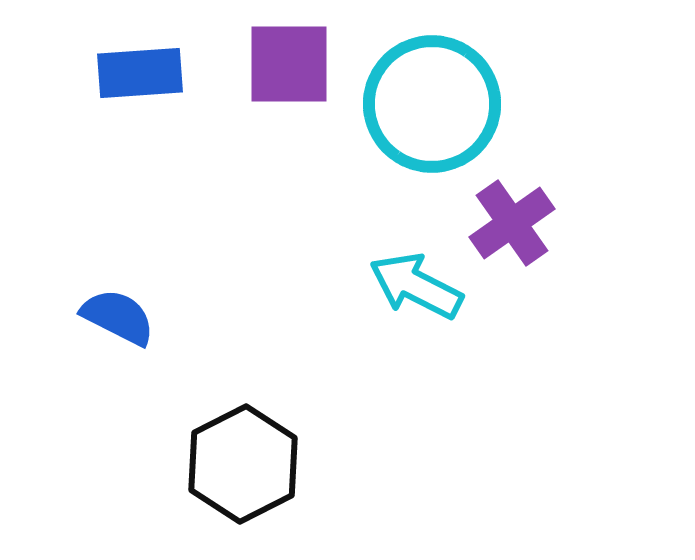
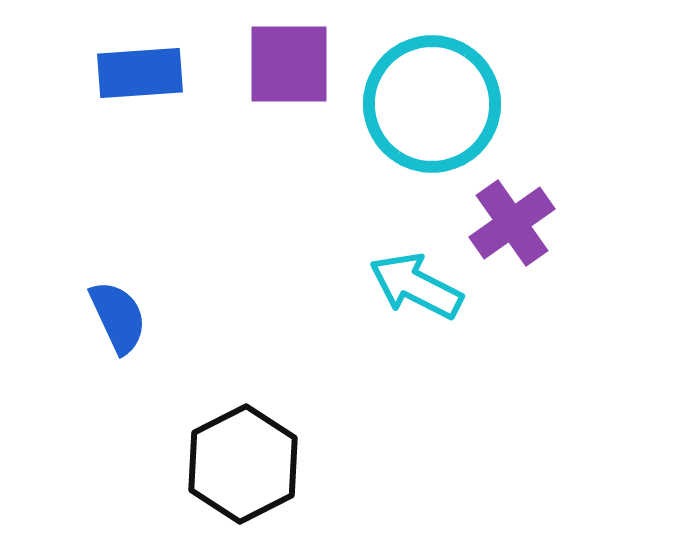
blue semicircle: rotated 38 degrees clockwise
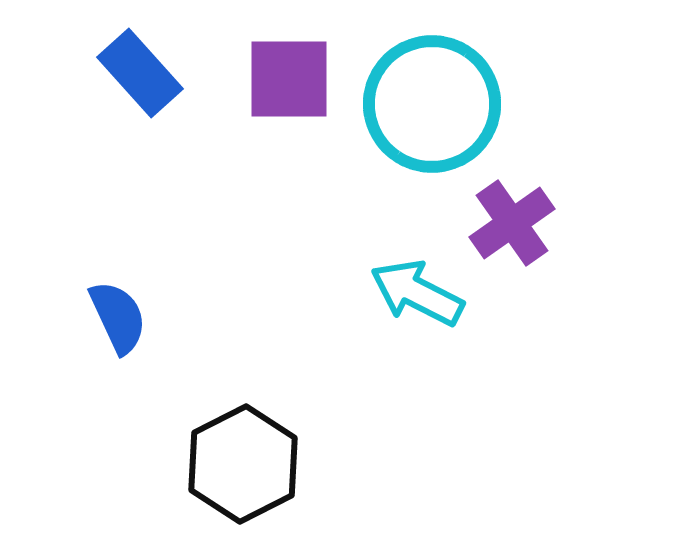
purple square: moved 15 px down
blue rectangle: rotated 52 degrees clockwise
cyan arrow: moved 1 px right, 7 px down
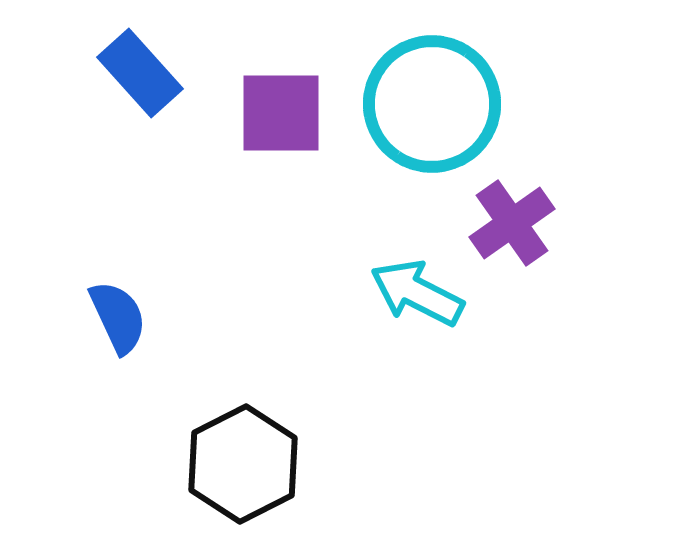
purple square: moved 8 px left, 34 px down
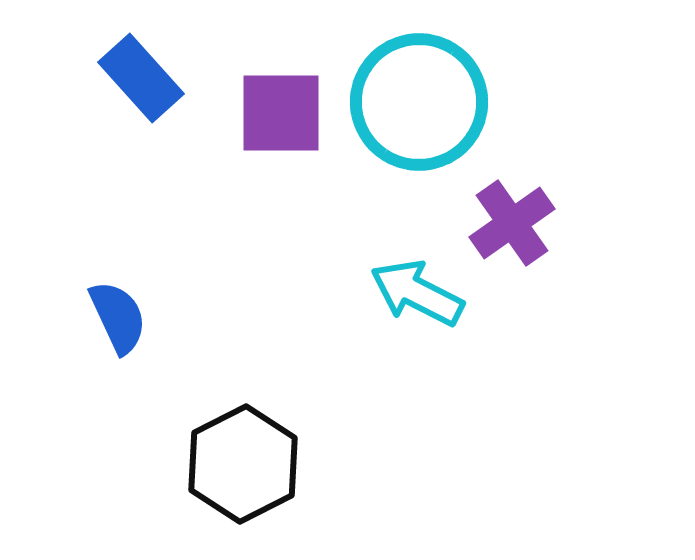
blue rectangle: moved 1 px right, 5 px down
cyan circle: moved 13 px left, 2 px up
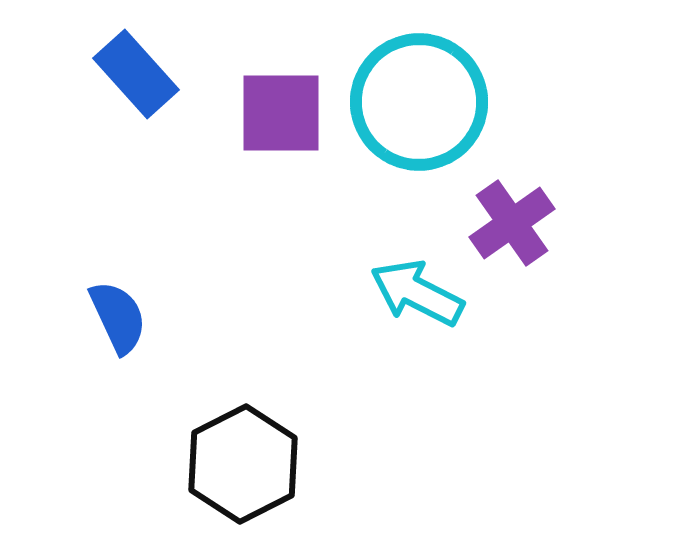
blue rectangle: moved 5 px left, 4 px up
